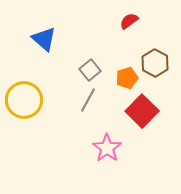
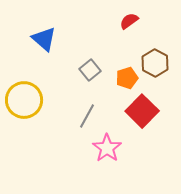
gray line: moved 1 px left, 16 px down
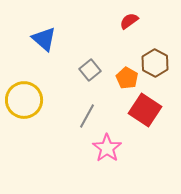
orange pentagon: rotated 25 degrees counterclockwise
red square: moved 3 px right, 1 px up; rotated 12 degrees counterclockwise
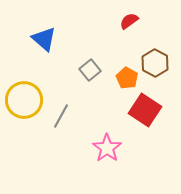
gray line: moved 26 px left
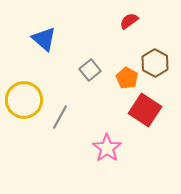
gray line: moved 1 px left, 1 px down
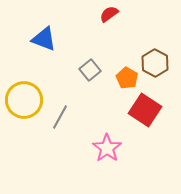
red semicircle: moved 20 px left, 7 px up
blue triangle: rotated 20 degrees counterclockwise
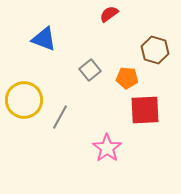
brown hexagon: moved 13 px up; rotated 12 degrees counterclockwise
orange pentagon: rotated 25 degrees counterclockwise
red square: rotated 36 degrees counterclockwise
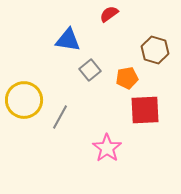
blue triangle: moved 24 px right, 1 px down; rotated 12 degrees counterclockwise
orange pentagon: rotated 15 degrees counterclockwise
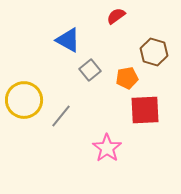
red semicircle: moved 7 px right, 2 px down
blue triangle: rotated 20 degrees clockwise
brown hexagon: moved 1 px left, 2 px down
gray line: moved 1 px right, 1 px up; rotated 10 degrees clockwise
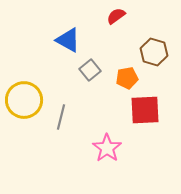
gray line: moved 1 px down; rotated 25 degrees counterclockwise
